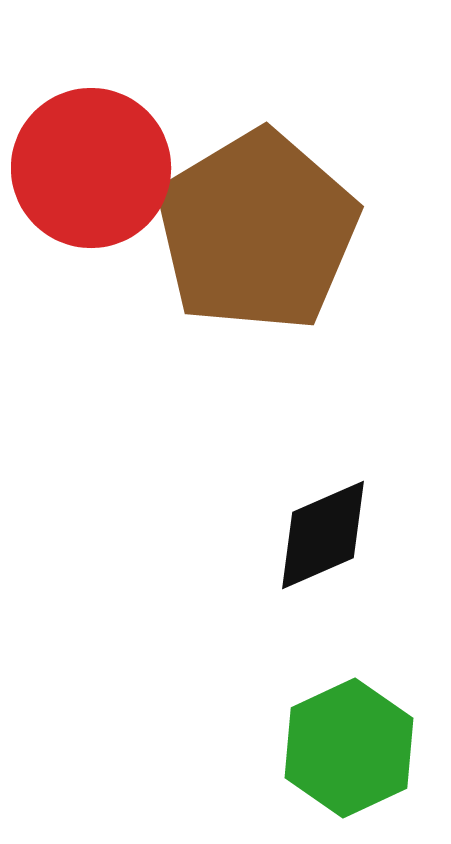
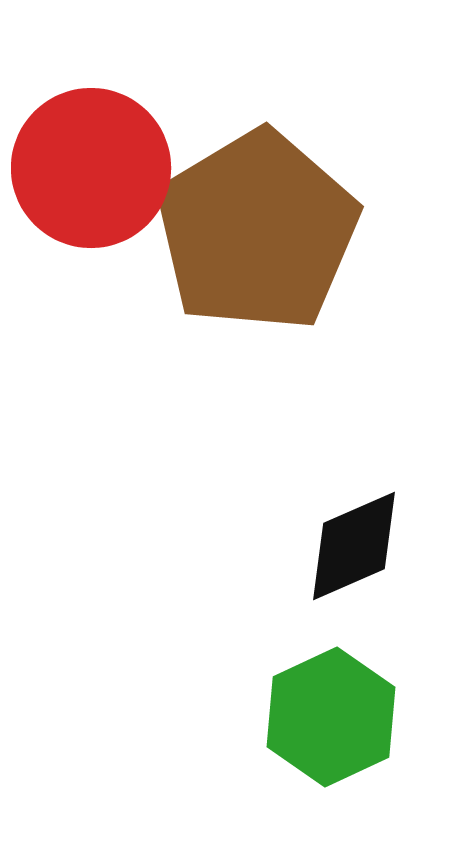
black diamond: moved 31 px right, 11 px down
green hexagon: moved 18 px left, 31 px up
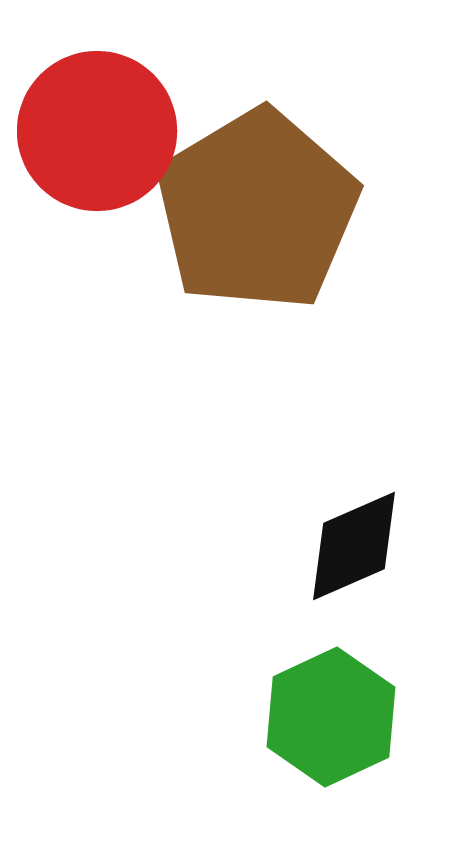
red circle: moved 6 px right, 37 px up
brown pentagon: moved 21 px up
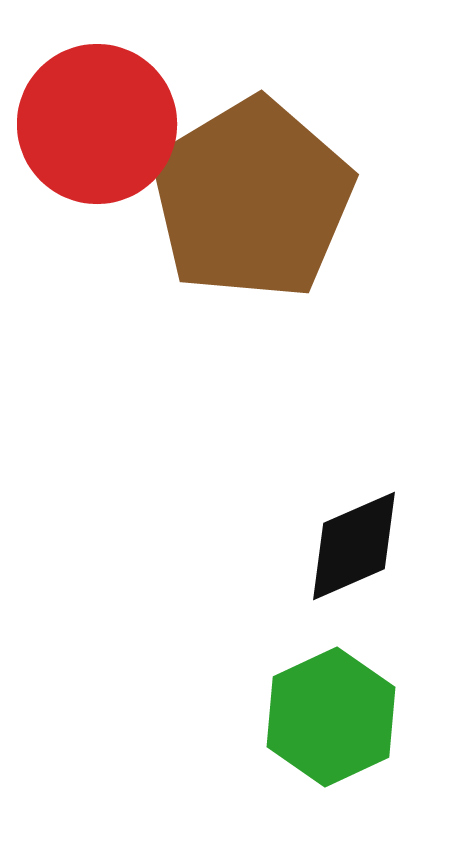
red circle: moved 7 px up
brown pentagon: moved 5 px left, 11 px up
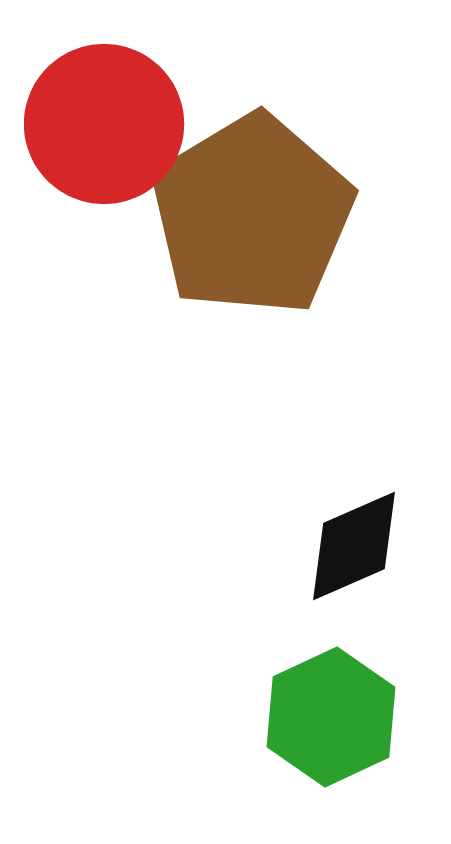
red circle: moved 7 px right
brown pentagon: moved 16 px down
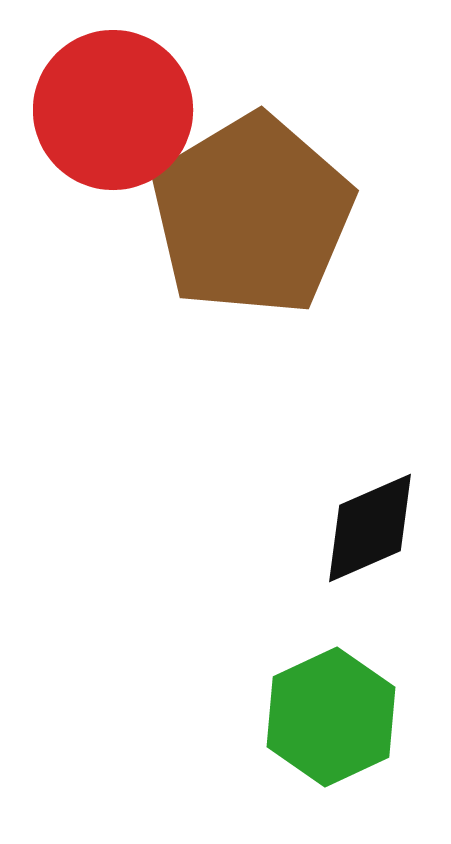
red circle: moved 9 px right, 14 px up
black diamond: moved 16 px right, 18 px up
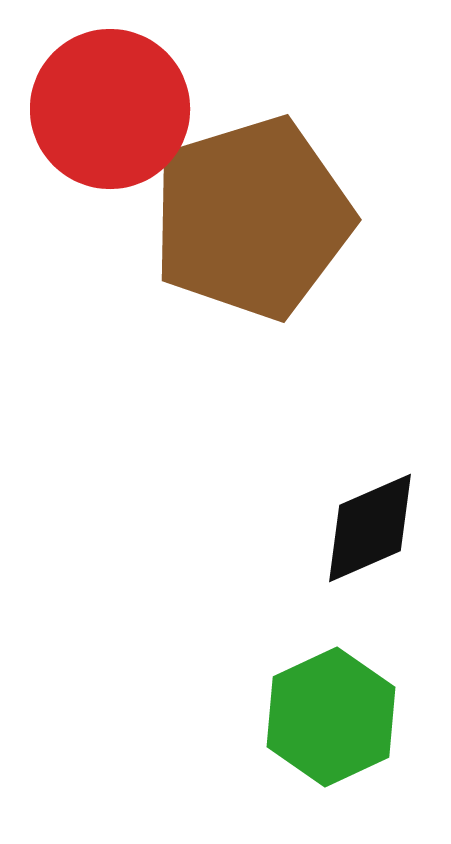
red circle: moved 3 px left, 1 px up
brown pentagon: moved 3 px down; rotated 14 degrees clockwise
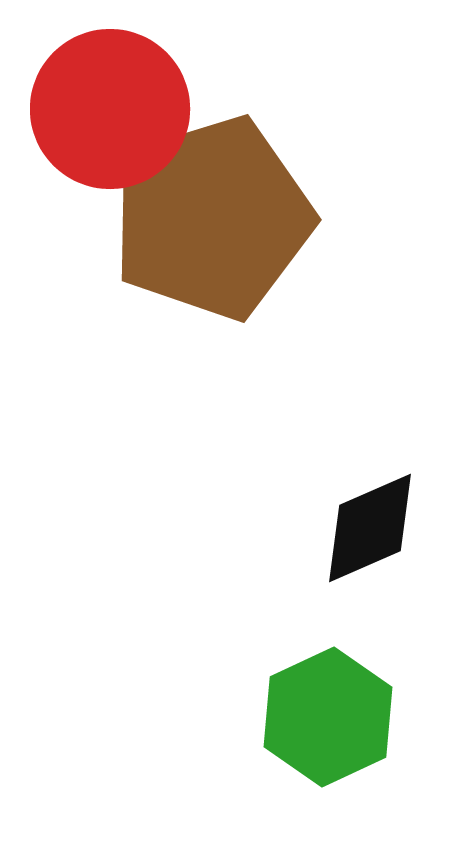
brown pentagon: moved 40 px left
green hexagon: moved 3 px left
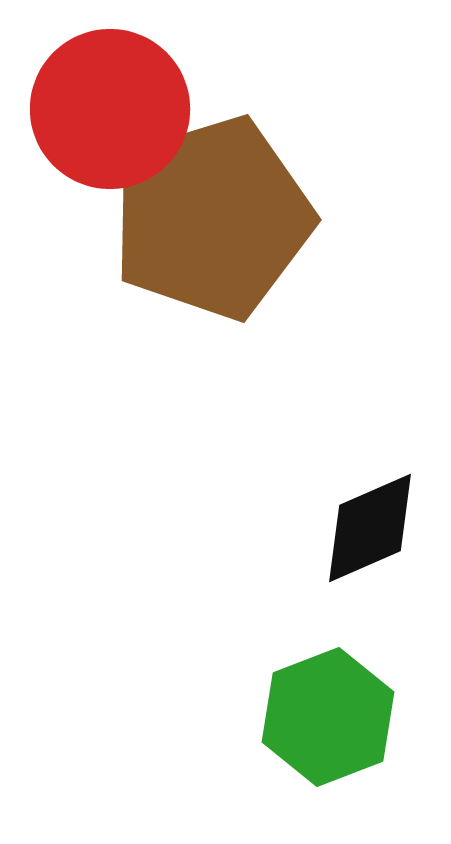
green hexagon: rotated 4 degrees clockwise
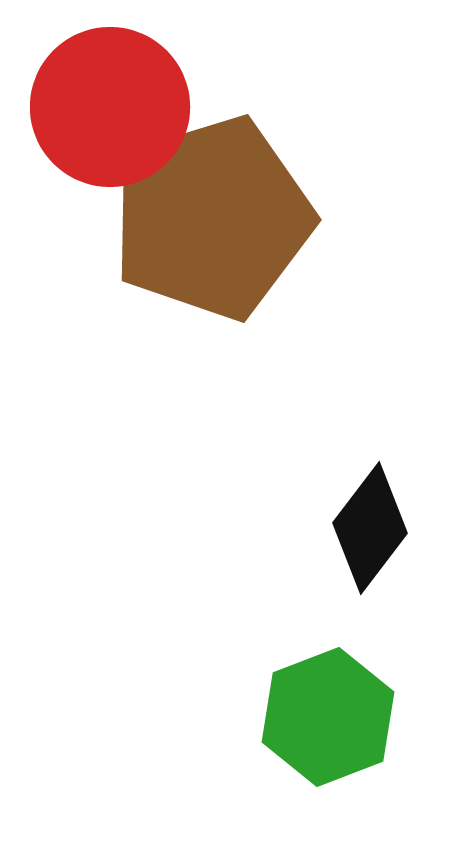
red circle: moved 2 px up
black diamond: rotated 29 degrees counterclockwise
